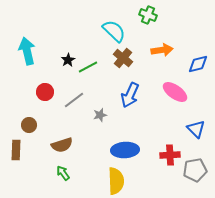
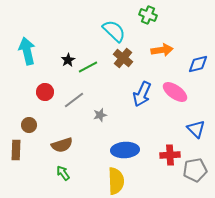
blue arrow: moved 12 px right, 1 px up
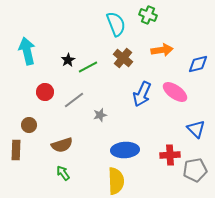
cyan semicircle: moved 2 px right, 7 px up; rotated 25 degrees clockwise
